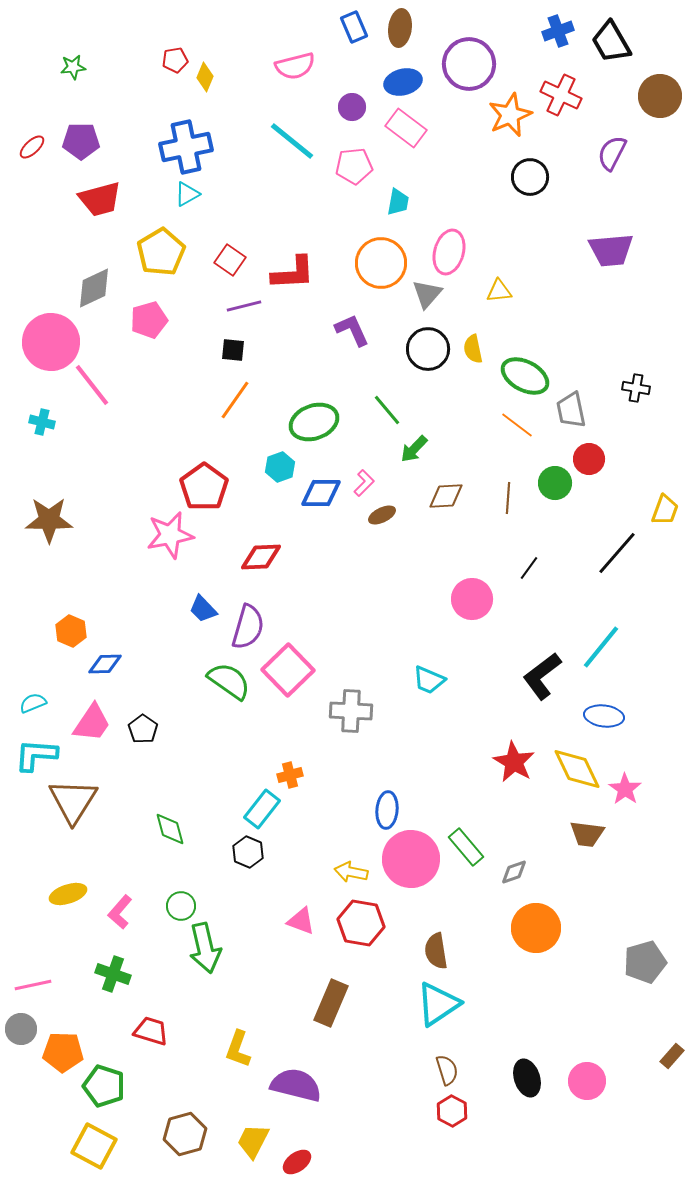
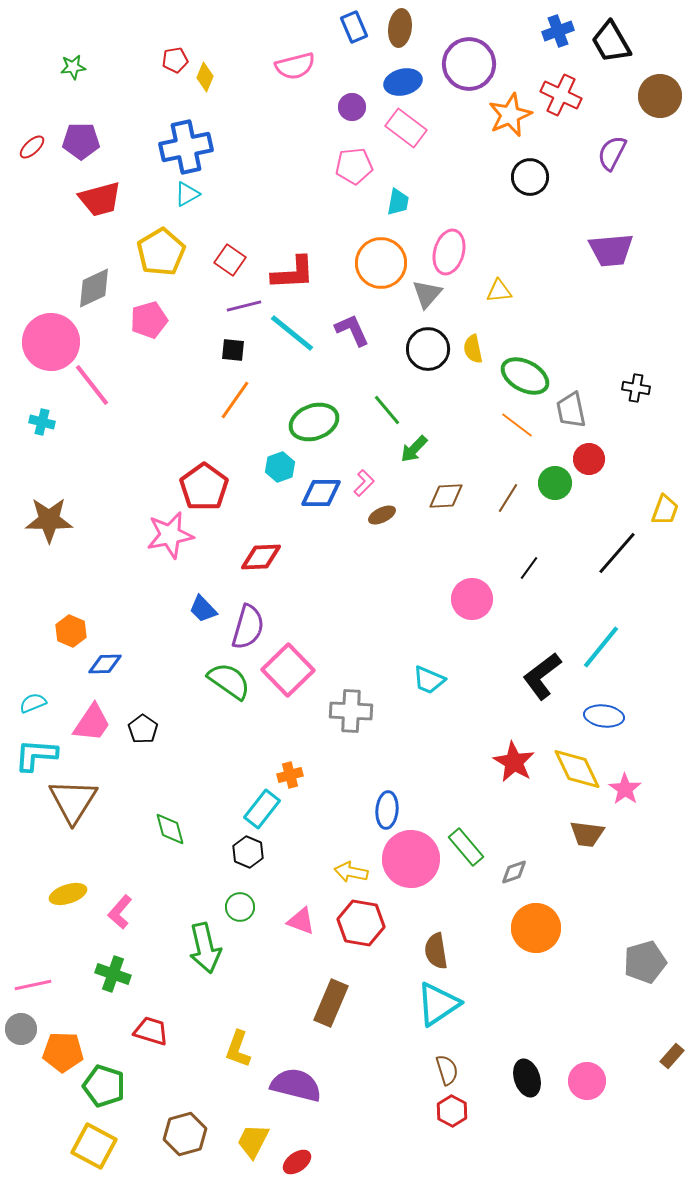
cyan line at (292, 141): moved 192 px down
brown line at (508, 498): rotated 28 degrees clockwise
green circle at (181, 906): moved 59 px right, 1 px down
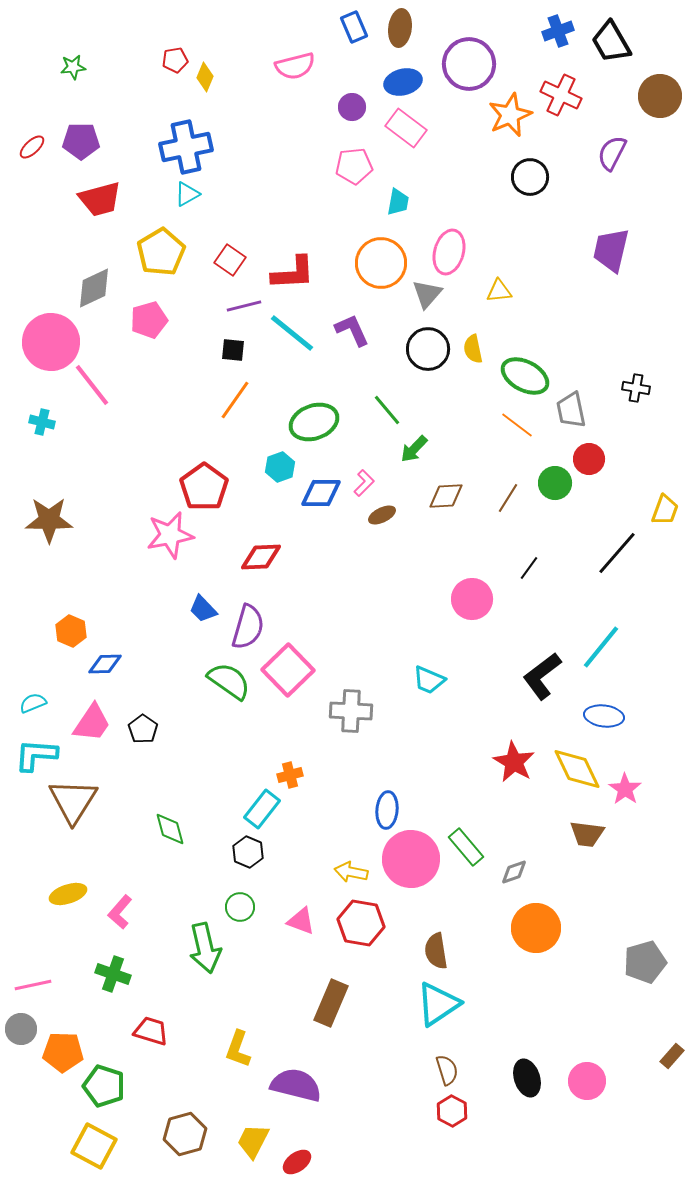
purple trapezoid at (611, 250): rotated 108 degrees clockwise
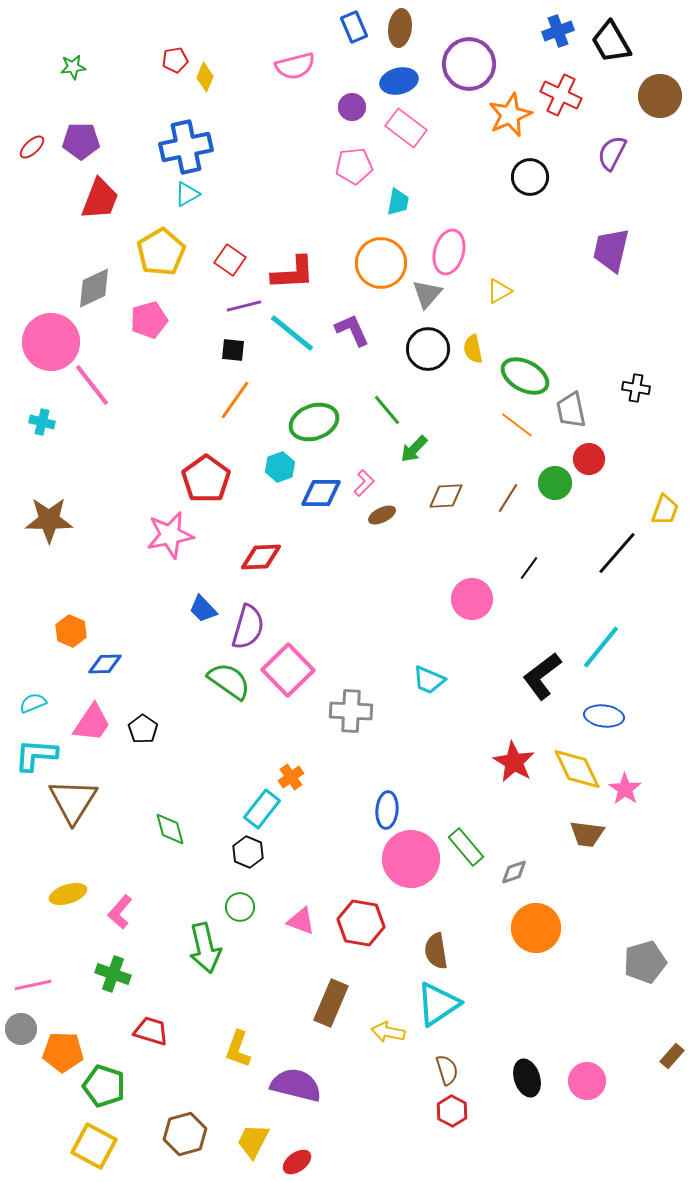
blue ellipse at (403, 82): moved 4 px left, 1 px up
red trapezoid at (100, 199): rotated 54 degrees counterclockwise
yellow triangle at (499, 291): rotated 24 degrees counterclockwise
red pentagon at (204, 487): moved 2 px right, 8 px up
orange cross at (290, 775): moved 1 px right, 2 px down; rotated 20 degrees counterclockwise
yellow arrow at (351, 872): moved 37 px right, 160 px down
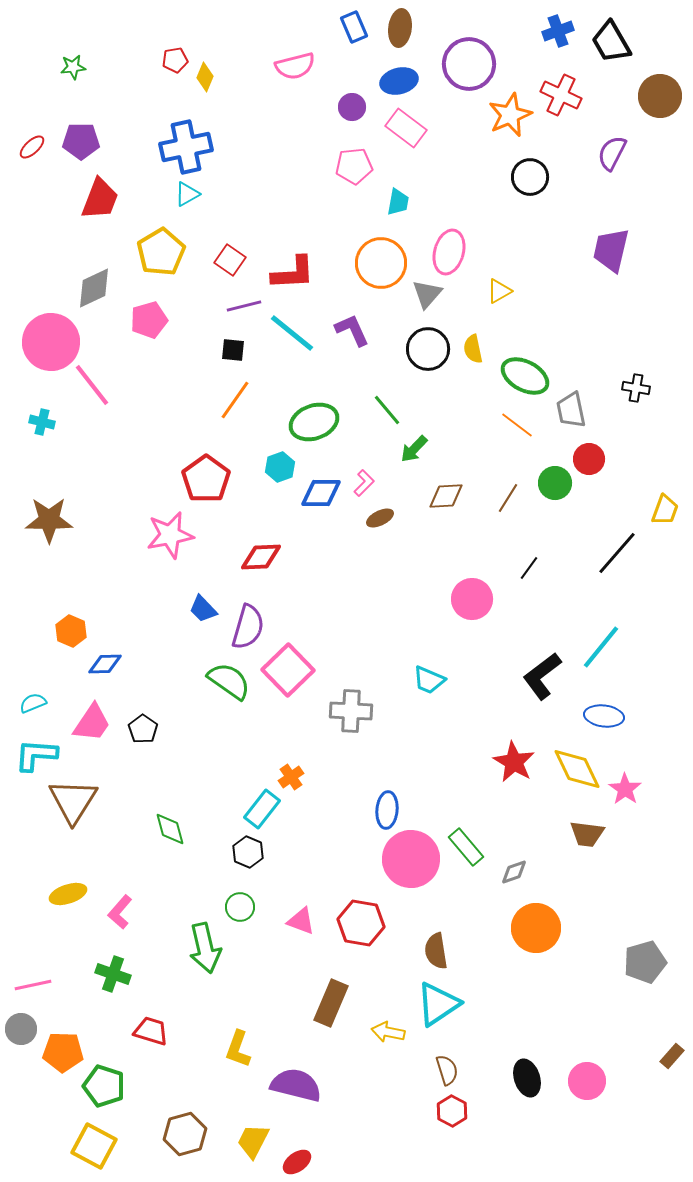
brown ellipse at (382, 515): moved 2 px left, 3 px down
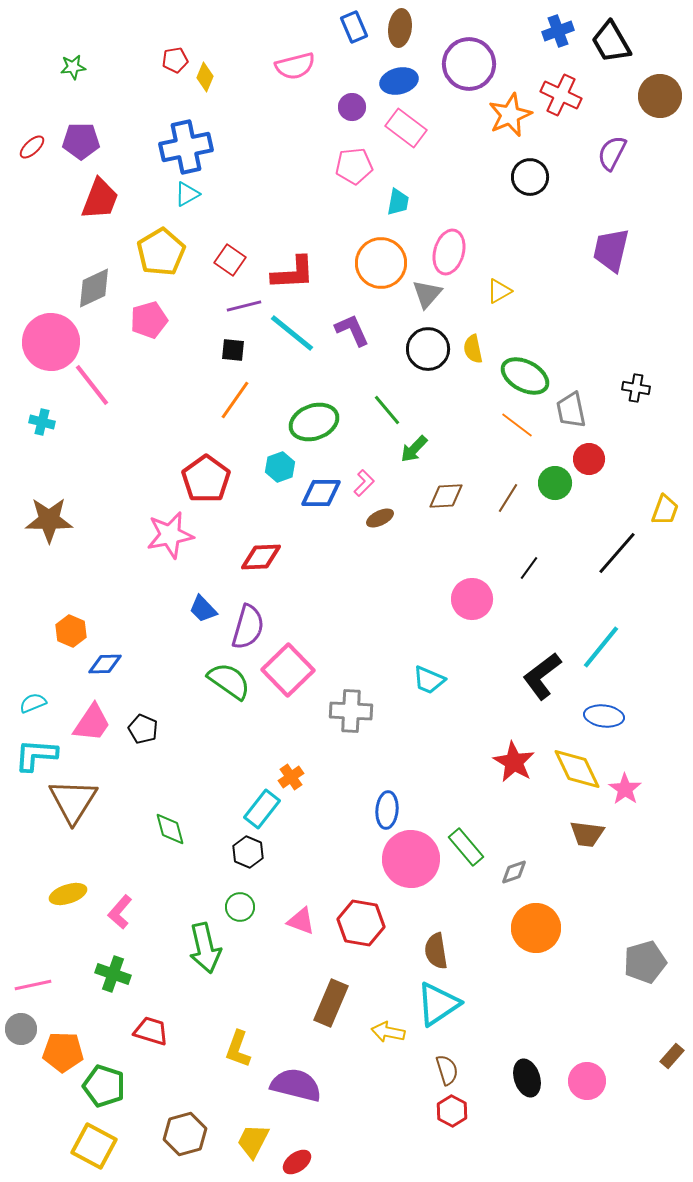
black pentagon at (143, 729): rotated 12 degrees counterclockwise
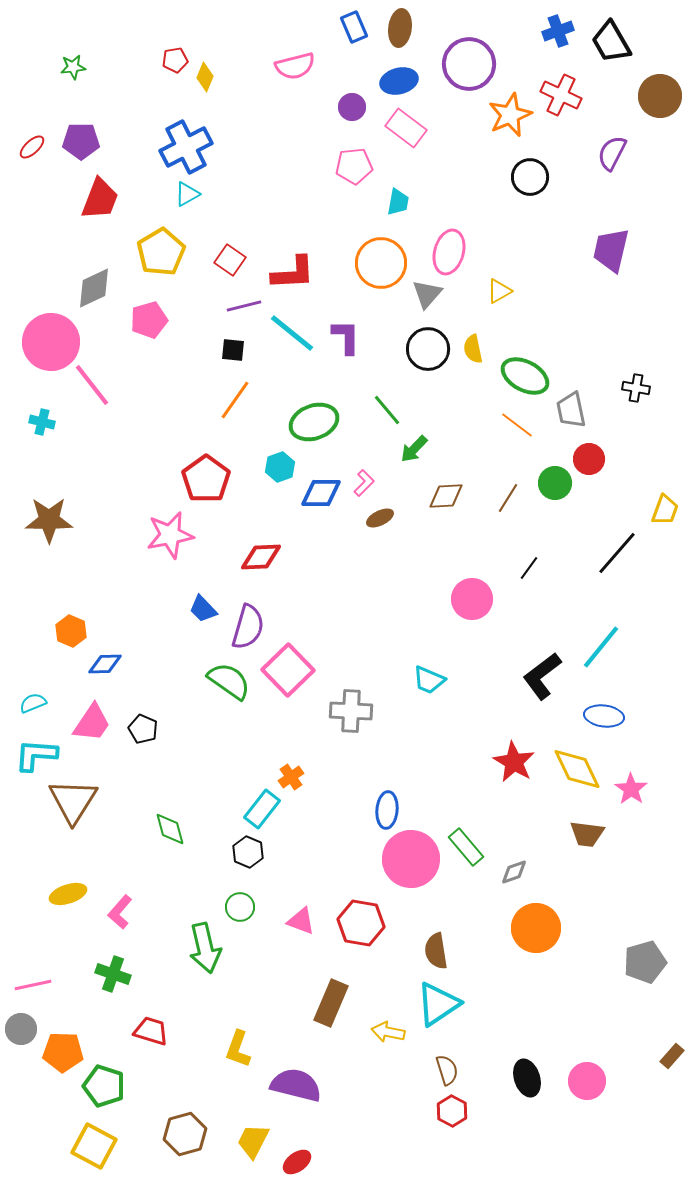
blue cross at (186, 147): rotated 15 degrees counterclockwise
purple L-shape at (352, 330): moved 6 px left, 7 px down; rotated 24 degrees clockwise
pink star at (625, 789): moved 6 px right
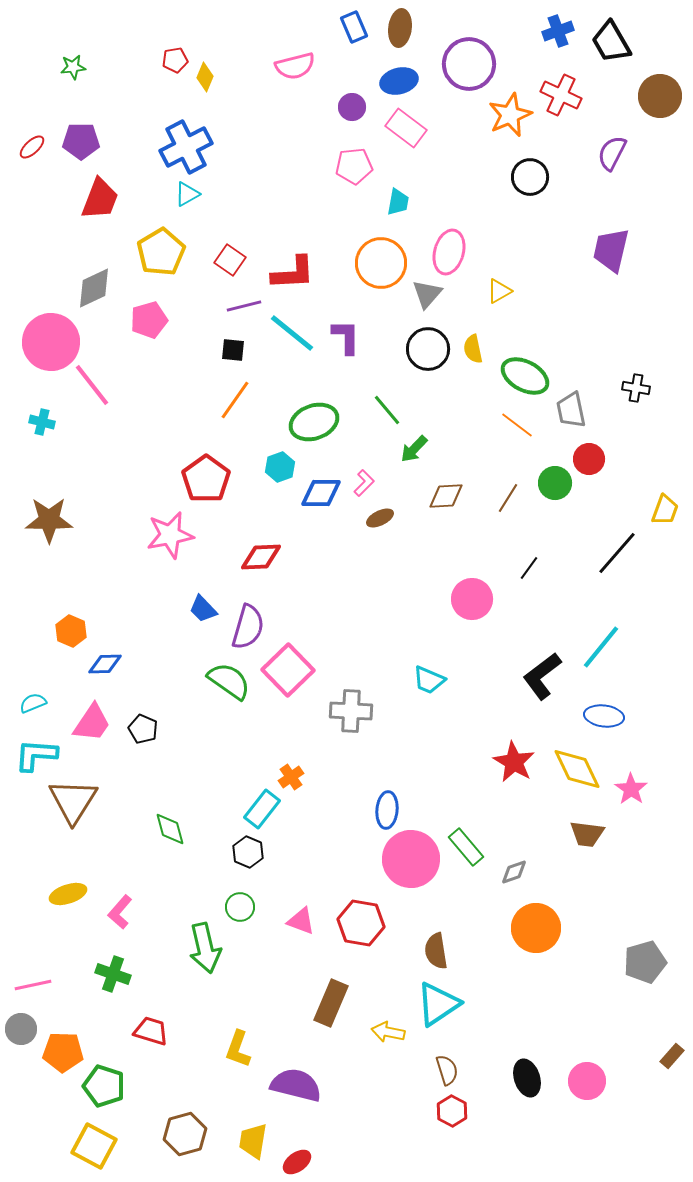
yellow trapezoid at (253, 1141): rotated 18 degrees counterclockwise
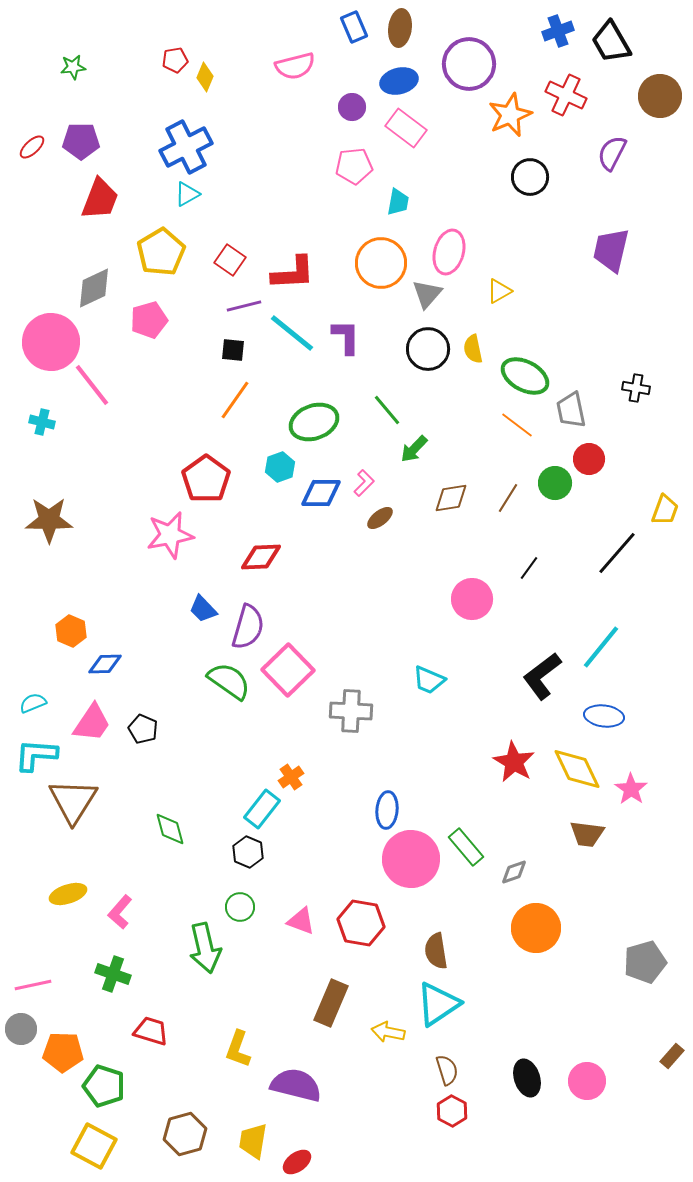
red cross at (561, 95): moved 5 px right
brown diamond at (446, 496): moved 5 px right, 2 px down; rotated 6 degrees counterclockwise
brown ellipse at (380, 518): rotated 12 degrees counterclockwise
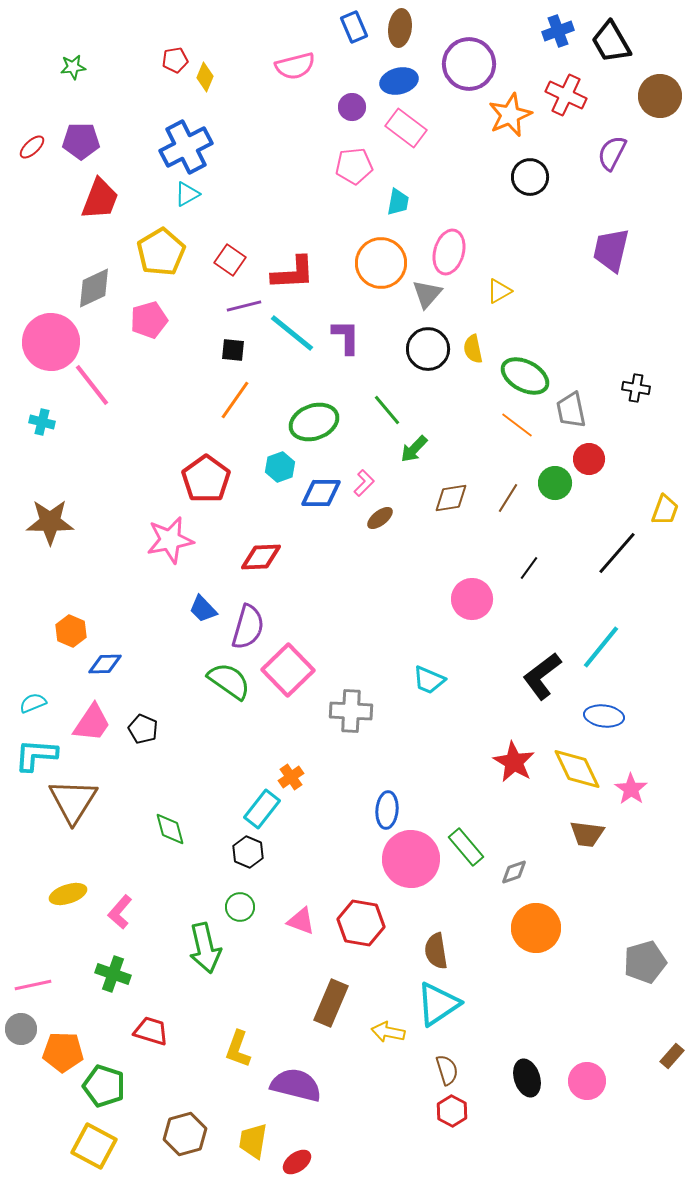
brown star at (49, 520): moved 1 px right, 2 px down
pink star at (170, 535): moved 5 px down
